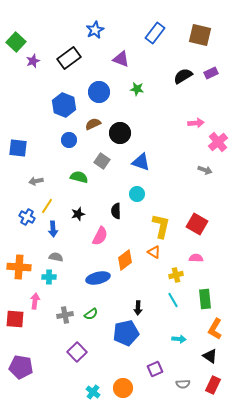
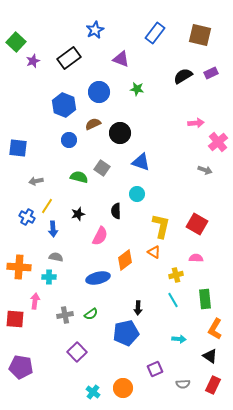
gray square at (102, 161): moved 7 px down
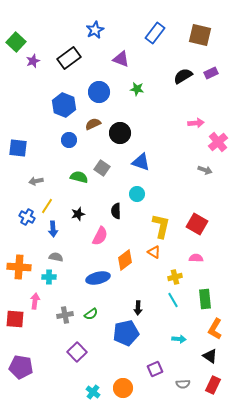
yellow cross at (176, 275): moved 1 px left, 2 px down
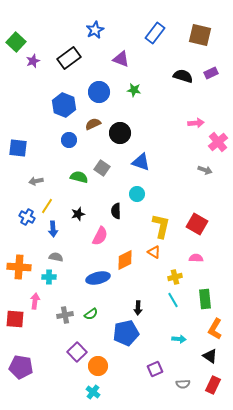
black semicircle at (183, 76): rotated 48 degrees clockwise
green star at (137, 89): moved 3 px left, 1 px down
orange diamond at (125, 260): rotated 10 degrees clockwise
orange circle at (123, 388): moved 25 px left, 22 px up
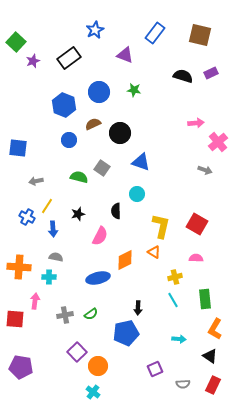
purple triangle at (121, 59): moved 4 px right, 4 px up
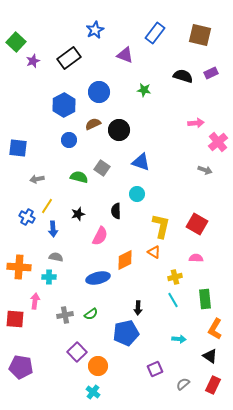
green star at (134, 90): moved 10 px right
blue hexagon at (64, 105): rotated 10 degrees clockwise
black circle at (120, 133): moved 1 px left, 3 px up
gray arrow at (36, 181): moved 1 px right, 2 px up
gray semicircle at (183, 384): rotated 144 degrees clockwise
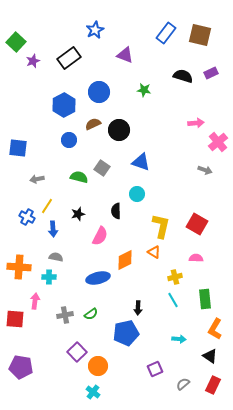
blue rectangle at (155, 33): moved 11 px right
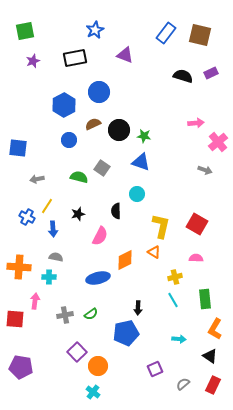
green square at (16, 42): moved 9 px right, 11 px up; rotated 36 degrees clockwise
black rectangle at (69, 58): moved 6 px right; rotated 25 degrees clockwise
green star at (144, 90): moved 46 px down
